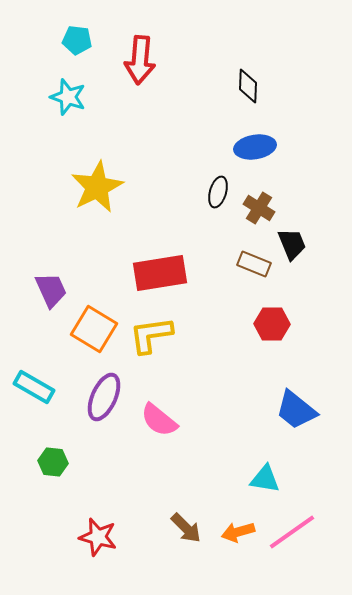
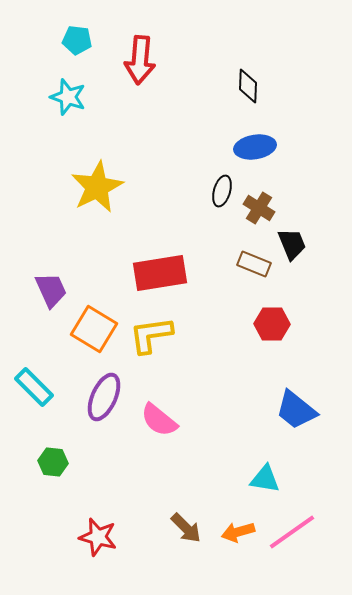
black ellipse: moved 4 px right, 1 px up
cyan rectangle: rotated 15 degrees clockwise
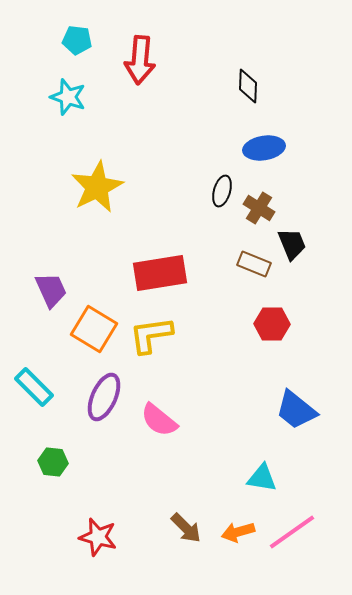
blue ellipse: moved 9 px right, 1 px down
cyan triangle: moved 3 px left, 1 px up
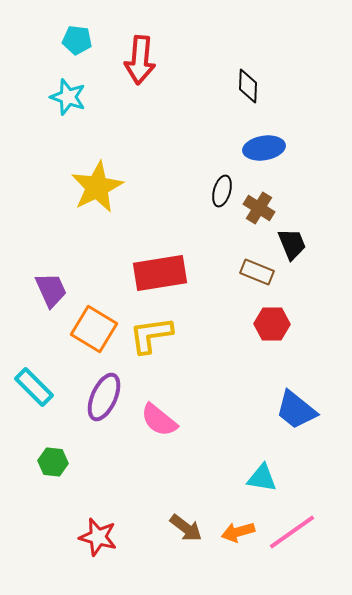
brown rectangle: moved 3 px right, 8 px down
brown arrow: rotated 8 degrees counterclockwise
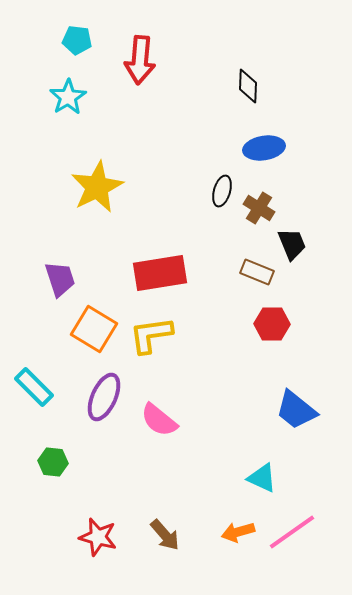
cyan star: rotated 21 degrees clockwise
purple trapezoid: moved 9 px right, 11 px up; rotated 6 degrees clockwise
cyan triangle: rotated 16 degrees clockwise
brown arrow: moved 21 px left, 7 px down; rotated 12 degrees clockwise
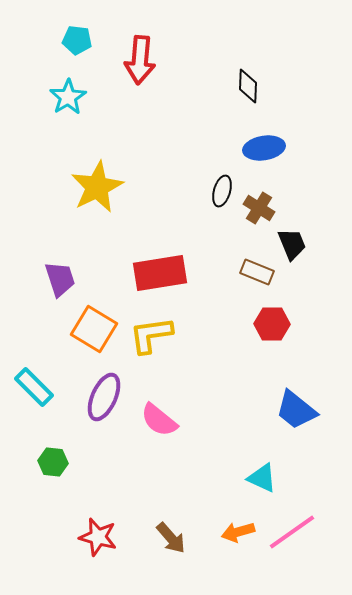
brown arrow: moved 6 px right, 3 px down
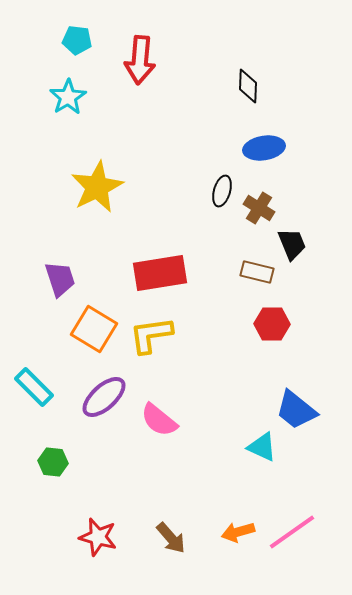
brown rectangle: rotated 8 degrees counterclockwise
purple ellipse: rotated 24 degrees clockwise
cyan triangle: moved 31 px up
